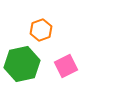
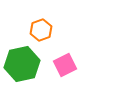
pink square: moved 1 px left, 1 px up
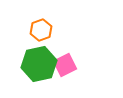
green hexagon: moved 17 px right
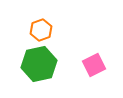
pink square: moved 29 px right
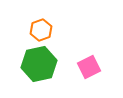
pink square: moved 5 px left, 2 px down
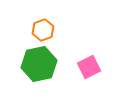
orange hexagon: moved 2 px right
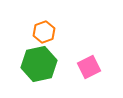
orange hexagon: moved 1 px right, 2 px down
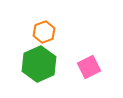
green hexagon: rotated 12 degrees counterclockwise
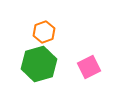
green hexagon: rotated 8 degrees clockwise
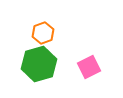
orange hexagon: moved 1 px left, 1 px down
